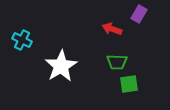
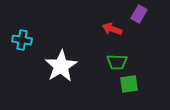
cyan cross: rotated 18 degrees counterclockwise
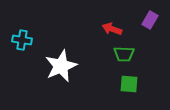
purple rectangle: moved 11 px right, 6 px down
green trapezoid: moved 7 px right, 8 px up
white star: rotated 8 degrees clockwise
green square: rotated 12 degrees clockwise
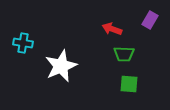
cyan cross: moved 1 px right, 3 px down
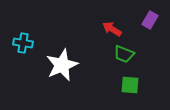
red arrow: rotated 12 degrees clockwise
green trapezoid: rotated 20 degrees clockwise
white star: moved 1 px right, 1 px up
green square: moved 1 px right, 1 px down
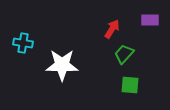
purple rectangle: rotated 60 degrees clockwise
red arrow: rotated 90 degrees clockwise
green trapezoid: rotated 110 degrees clockwise
white star: rotated 24 degrees clockwise
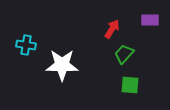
cyan cross: moved 3 px right, 2 px down
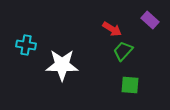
purple rectangle: rotated 42 degrees clockwise
red arrow: rotated 90 degrees clockwise
green trapezoid: moved 1 px left, 3 px up
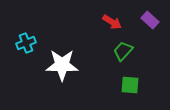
red arrow: moved 7 px up
cyan cross: moved 2 px up; rotated 30 degrees counterclockwise
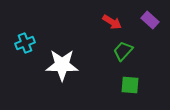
cyan cross: moved 1 px left
